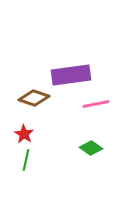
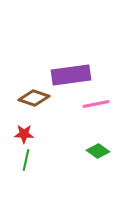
red star: rotated 30 degrees counterclockwise
green diamond: moved 7 px right, 3 px down
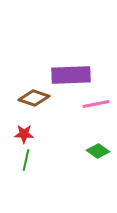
purple rectangle: rotated 6 degrees clockwise
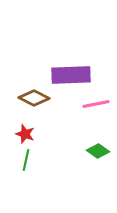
brown diamond: rotated 8 degrees clockwise
red star: moved 1 px right; rotated 18 degrees clockwise
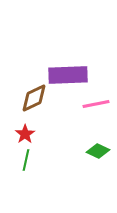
purple rectangle: moved 3 px left
brown diamond: rotated 52 degrees counterclockwise
red star: rotated 18 degrees clockwise
green diamond: rotated 10 degrees counterclockwise
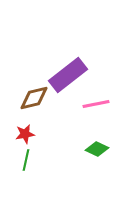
purple rectangle: rotated 36 degrees counterclockwise
brown diamond: rotated 12 degrees clockwise
red star: rotated 24 degrees clockwise
green diamond: moved 1 px left, 2 px up
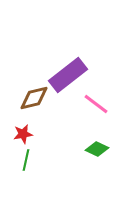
pink line: rotated 48 degrees clockwise
red star: moved 2 px left
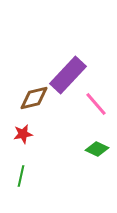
purple rectangle: rotated 9 degrees counterclockwise
pink line: rotated 12 degrees clockwise
green line: moved 5 px left, 16 px down
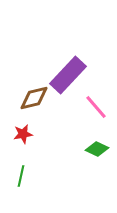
pink line: moved 3 px down
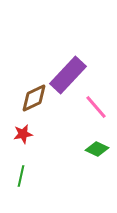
brown diamond: rotated 12 degrees counterclockwise
